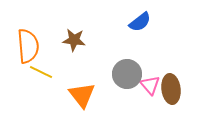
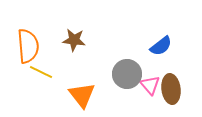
blue semicircle: moved 21 px right, 24 px down
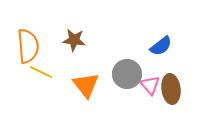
orange triangle: moved 4 px right, 10 px up
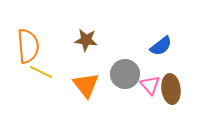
brown star: moved 12 px right
gray circle: moved 2 px left
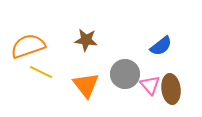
orange semicircle: rotated 104 degrees counterclockwise
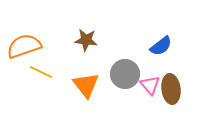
orange semicircle: moved 4 px left
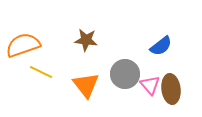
orange semicircle: moved 1 px left, 1 px up
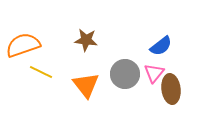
pink triangle: moved 4 px right, 12 px up; rotated 20 degrees clockwise
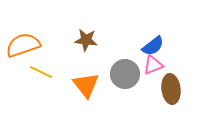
blue semicircle: moved 8 px left
pink triangle: moved 1 px left, 8 px up; rotated 30 degrees clockwise
